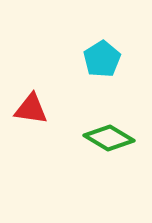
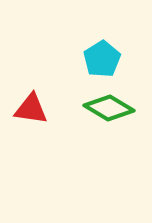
green diamond: moved 30 px up
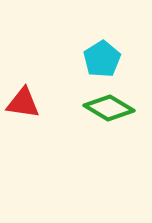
red triangle: moved 8 px left, 6 px up
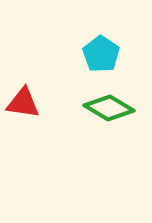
cyan pentagon: moved 1 px left, 5 px up; rotated 6 degrees counterclockwise
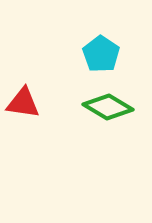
green diamond: moved 1 px left, 1 px up
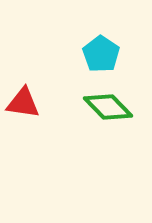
green diamond: rotated 15 degrees clockwise
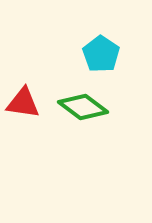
green diamond: moved 25 px left; rotated 9 degrees counterclockwise
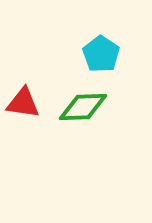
green diamond: rotated 39 degrees counterclockwise
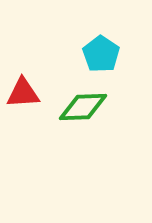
red triangle: moved 10 px up; rotated 12 degrees counterclockwise
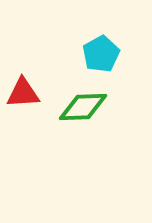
cyan pentagon: rotated 9 degrees clockwise
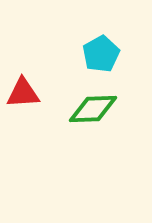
green diamond: moved 10 px right, 2 px down
